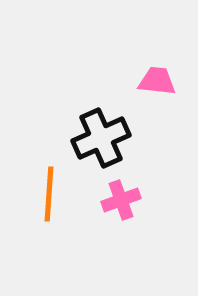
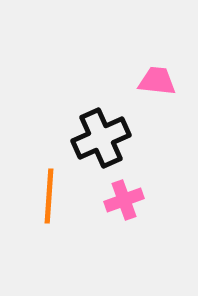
orange line: moved 2 px down
pink cross: moved 3 px right
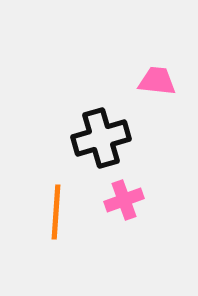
black cross: rotated 8 degrees clockwise
orange line: moved 7 px right, 16 px down
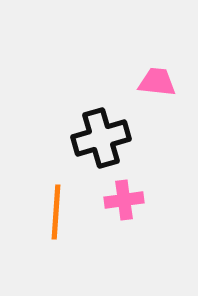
pink trapezoid: moved 1 px down
pink cross: rotated 12 degrees clockwise
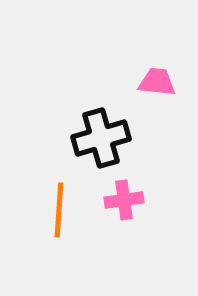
orange line: moved 3 px right, 2 px up
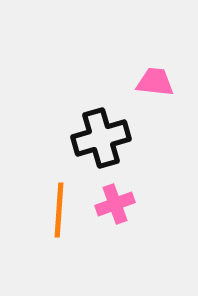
pink trapezoid: moved 2 px left
pink cross: moved 9 px left, 4 px down; rotated 12 degrees counterclockwise
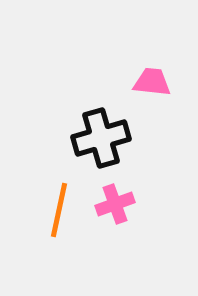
pink trapezoid: moved 3 px left
orange line: rotated 8 degrees clockwise
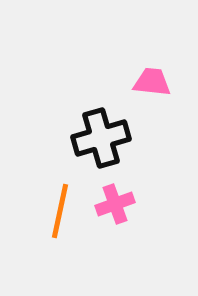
orange line: moved 1 px right, 1 px down
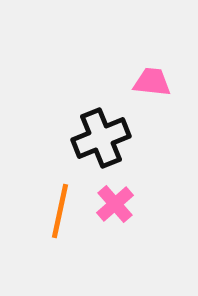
black cross: rotated 6 degrees counterclockwise
pink cross: rotated 21 degrees counterclockwise
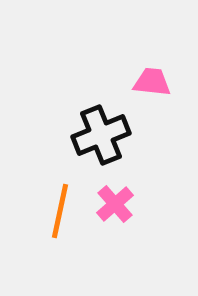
black cross: moved 3 px up
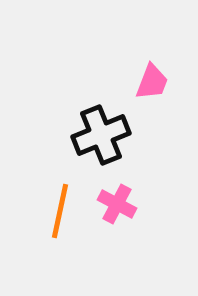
pink trapezoid: rotated 105 degrees clockwise
pink cross: moved 2 px right; rotated 21 degrees counterclockwise
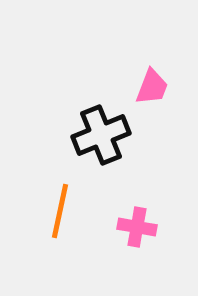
pink trapezoid: moved 5 px down
pink cross: moved 20 px right, 23 px down; rotated 18 degrees counterclockwise
